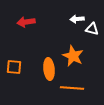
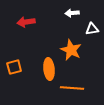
white arrow: moved 5 px left, 6 px up
white triangle: rotated 24 degrees counterclockwise
orange star: moved 2 px left, 6 px up
orange square: rotated 21 degrees counterclockwise
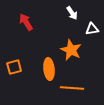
white arrow: rotated 120 degrees counterclockwise
red arrow: rotated 66 degrees clockwise
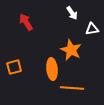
orange ellipse: moved 3 px right
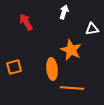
white arrow: moved 8 px left, 1 px up; rotated 128 degrees counterclockwise
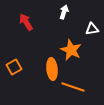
orange square: rotated 14 degrees counterclockwise
orange line: moved 1 px right, 1 px up; rotated 15 degrees clockwise
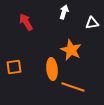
white triangle: moved 6 px up
orange square: rotated 21 degrees clockwise
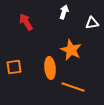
orange ellipse: moved 2 px left, 1 px up
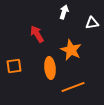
red arrow: moved 11 px right, 12 px down
orange square: moved 1 px up
orange line: rotated 40 degrees counterclockwise
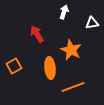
orange square: rotated 21 degrees counterclockwise
